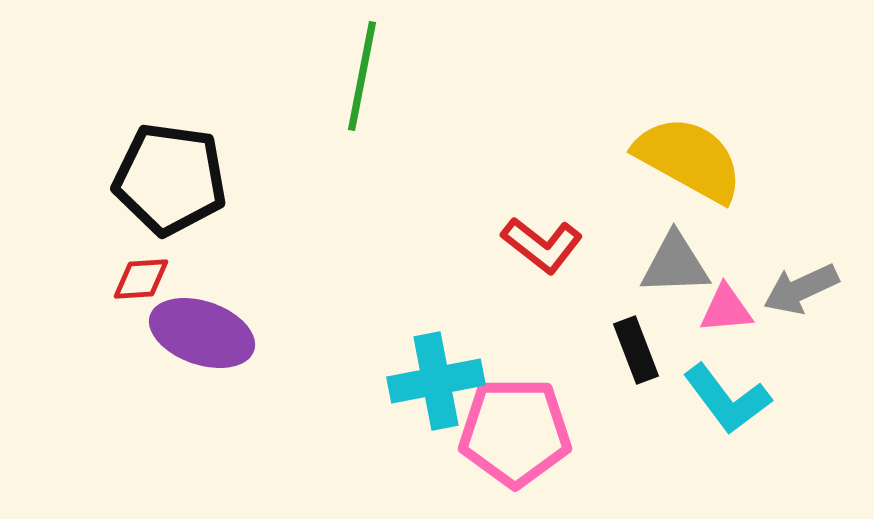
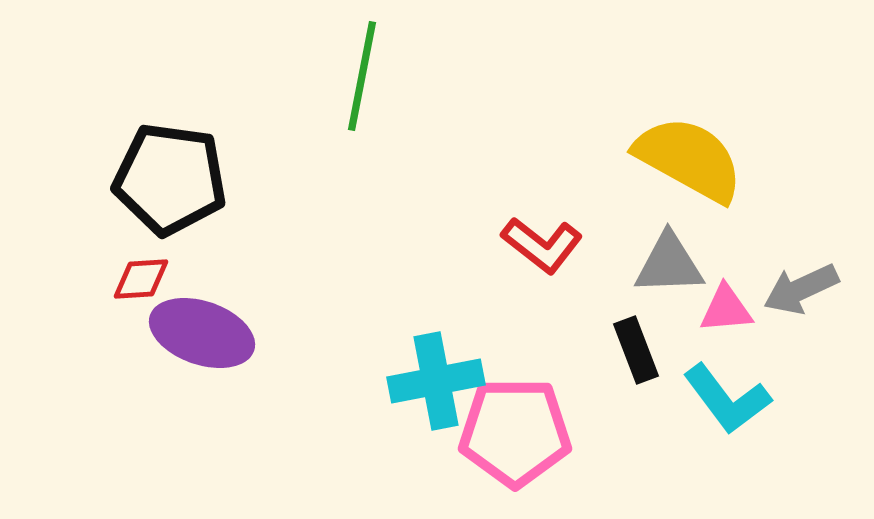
gray triangle: moved 6 px left
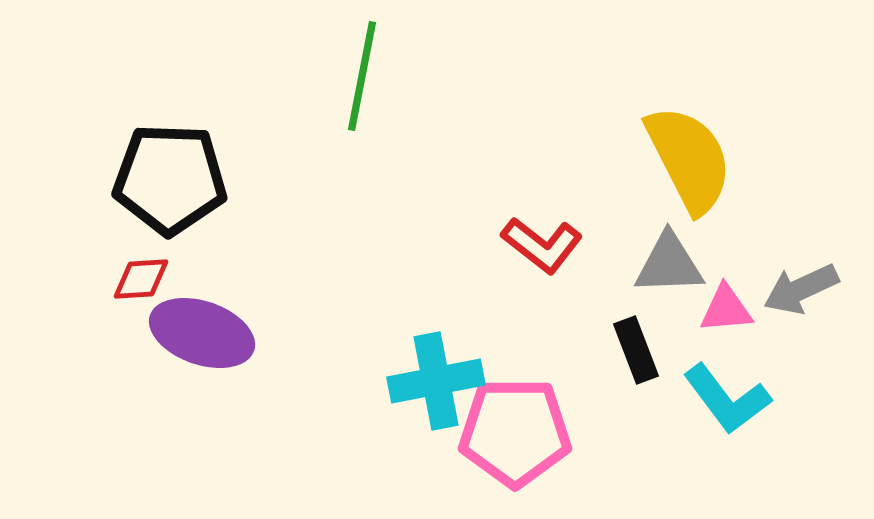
yellow semicircle: rotated 34 degrees clockwise
black pentagon: rotated 6 degrees counterclockwise
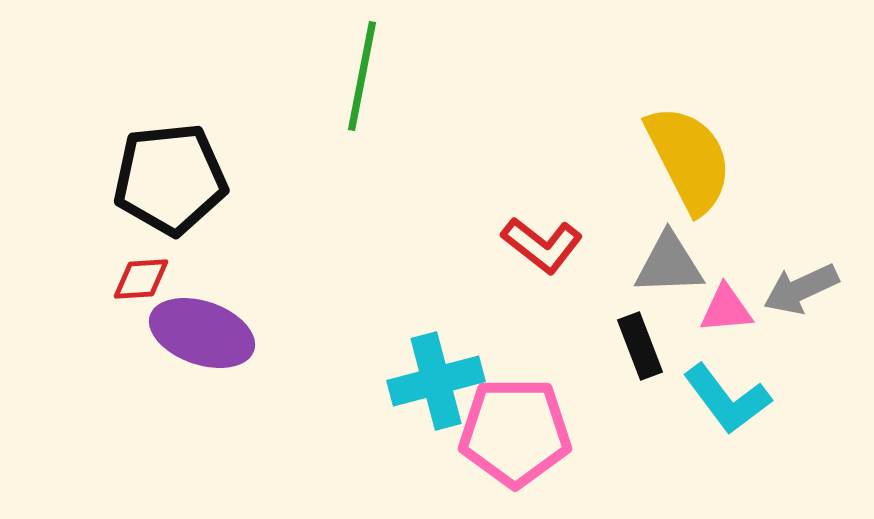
black pentagon: rotated 8 degrees counterclockwise
black rectangle: moved 4 px right, 4 px up
cyan cross: rotated 4 degrees counterclockwise
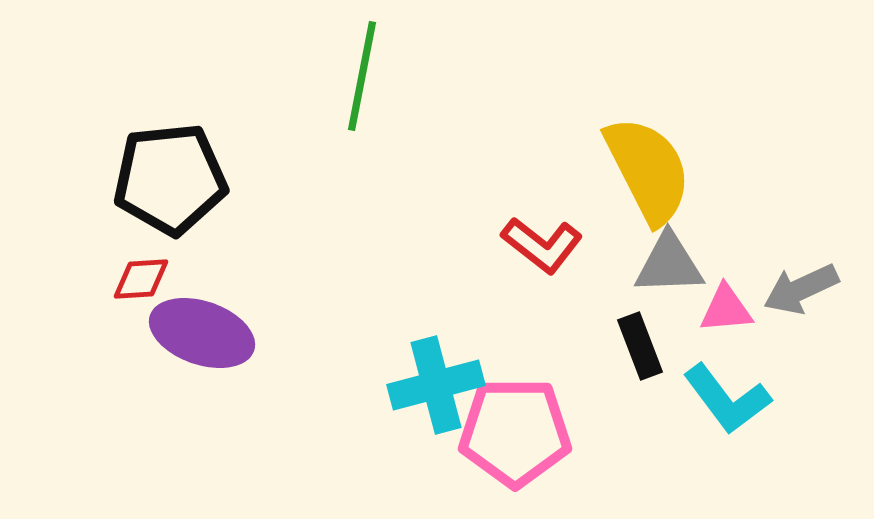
yellow semicircle: moved 41 px left, 11 px down
cyan cross: moved 4 px down
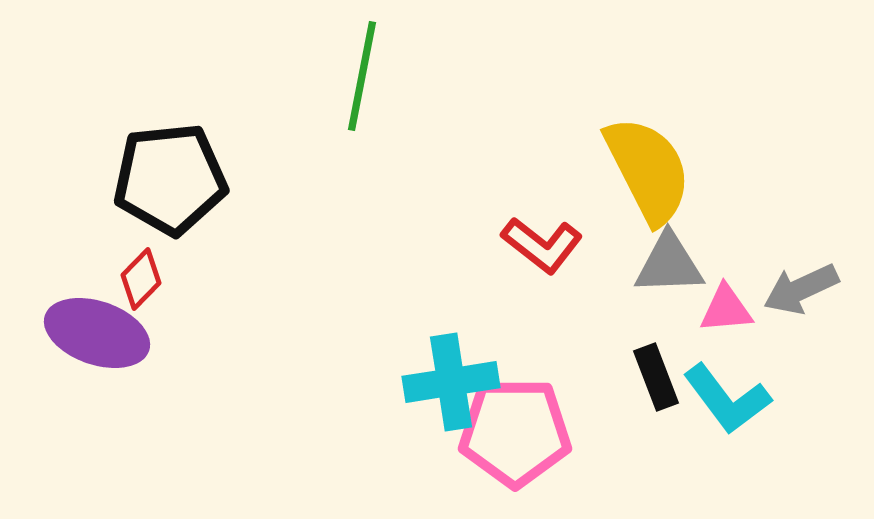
red diamond: rotated 42 degrees counterclockwise
purple ellipse: moved 105 px left
black rectangle: moved 16 px right, 31 px down
cyan cross: moved 15 px right, 3 px up; rotated 6 degrees clockwise
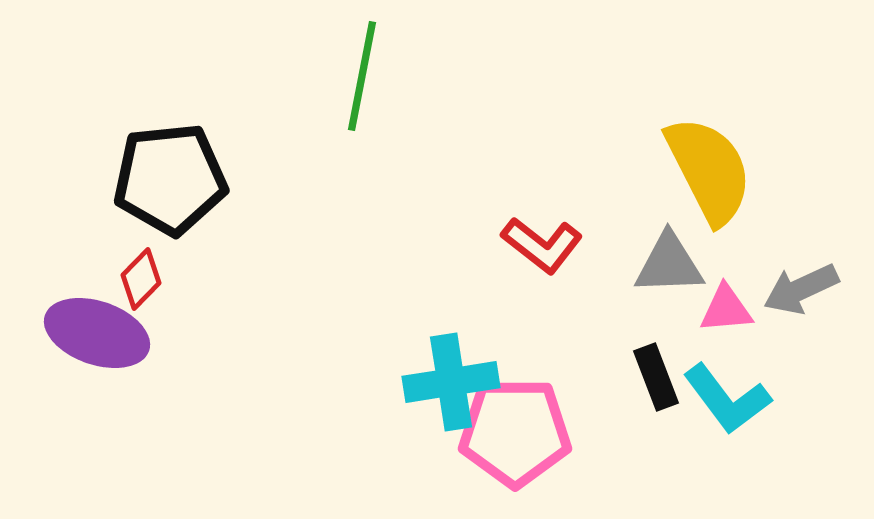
yellow semicircle: moved 61 px right
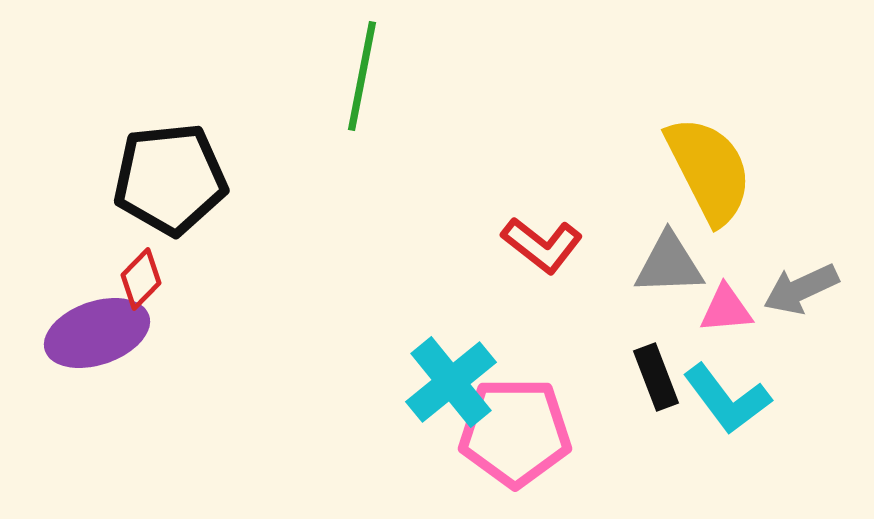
purple ellipse: rotated 38 degrees counterclockwise
cyan cross: rotated 30 degrees counterclockwise
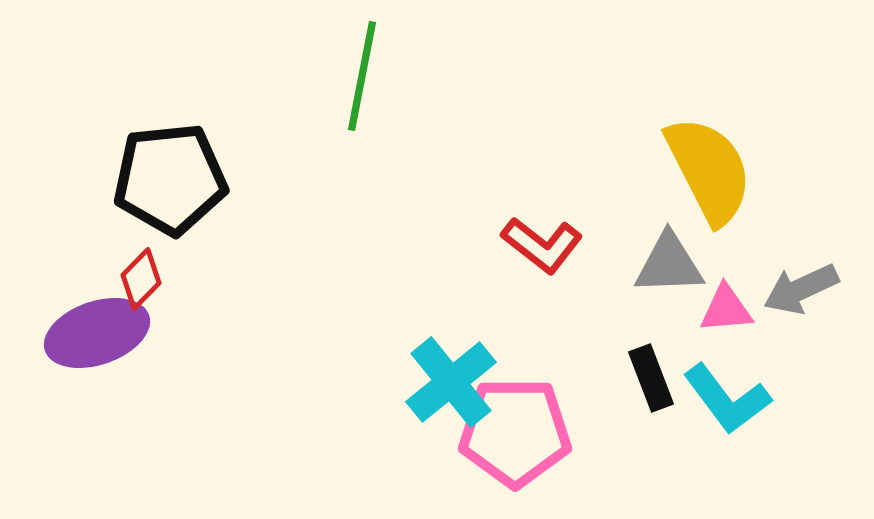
black rectangle: moved 5 px left, 1 px down
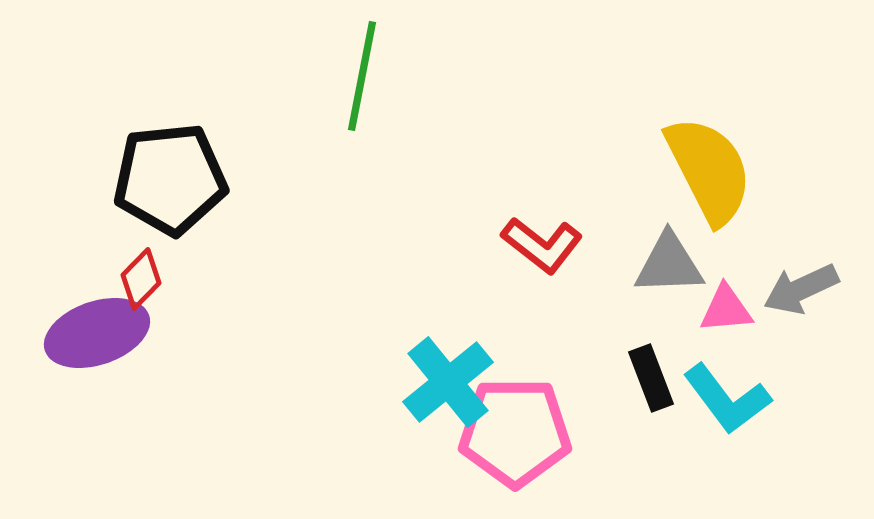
cyan cross: moved 3 px left
